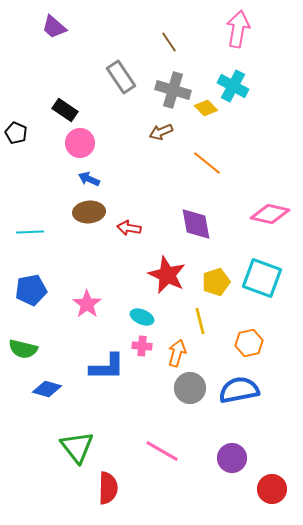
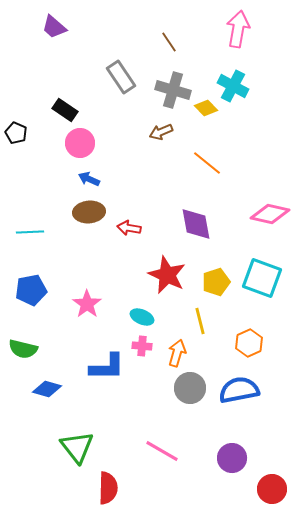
orange hexagon: rotated 12 degrees counterclockwise
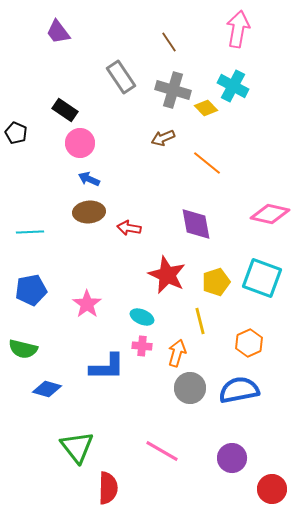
purple trapezoid: moved 4 px right, 5 px down; rotated 12 degrees clockwise
brown arrow: moved 2 px right, 6 px down
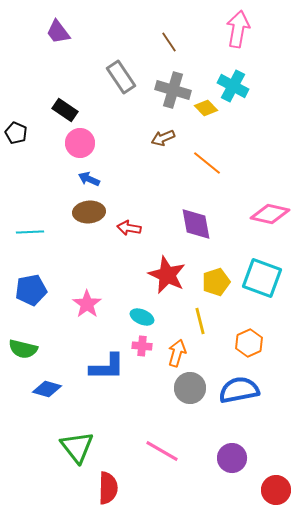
red circle: moved 4 px right, 1 px down
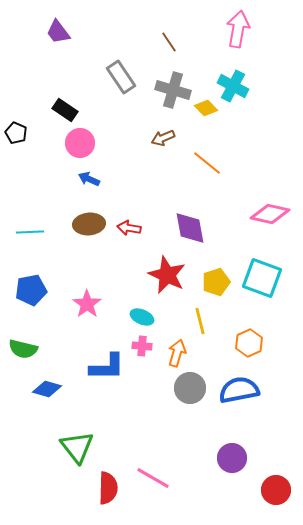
brown ellipse: moved 12 px down
purple diamond: moved 6 px left, 4 px down
pink line: moved 9 px left, 27 px down
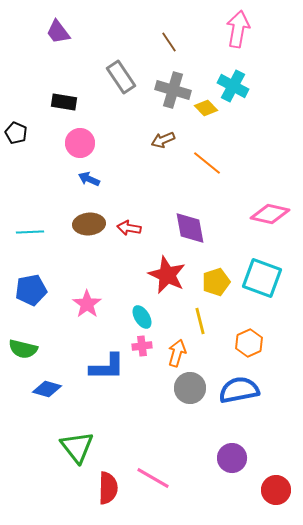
black rectangle: moved 1 px left, 8 px up; rotated 25 degrees counterclockwise
brown arrow: moved 2 px down
cyan ellipse: rotated 35 degrees clockwise
pink cross: rotated 12 degrees counterclockwise
